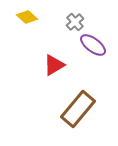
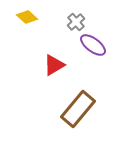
gray cross: moved 1 px right
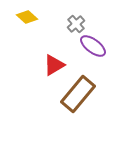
gray cross: moved 2 px down
purple ellipse: moved 1 px down
brown rectangle: moved 15 px up
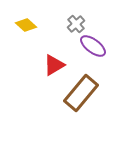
yellow diamond: moved 1 px left, 8 px down
brown rectangle: moved 3 px right, 1 px up
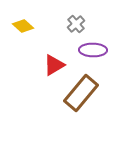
yellow diamond: moved 3 px left, 1 px down
purple ellipse: moved 4 px down; rotated 36 degrees counterclockwise
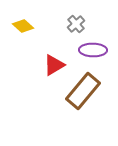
brown rectangle: moved 2 px right, 2 px up
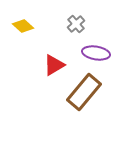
purple ellipse: moved 3 px right, 3 px down; rotated 8 degrees clockwise
brown rectangle: moved 1 px right, 1 px down
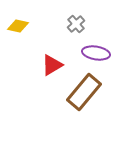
yellow diamond: moved 5 px left; rotated 30 degrees counterclockwise
red triangle: moved 2 px left
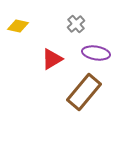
red triangle: moved 6 px up
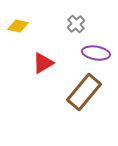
red triangle: moved 9 px left, 4 px down
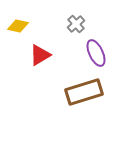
purple ellipse: rotated 56 degrees clockwise
red triangle: moved 3 px left, 8 px up
brown rectangle: rotated 33 degrees clockwise
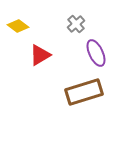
yellow diamond: rotated 25 degrees clockwise
